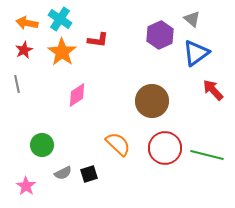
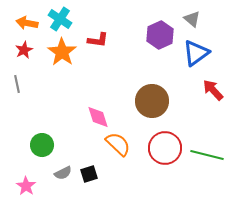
pink diamond: moved 21 px right, 22 px down; rotated 75 degrees counterclockwise
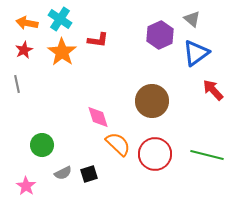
red circle: moved 10 px left, 6 px down
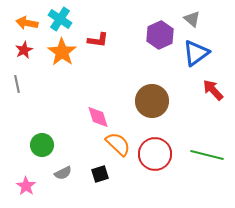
black square: moved 11 px right
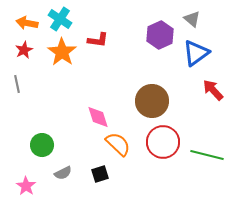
red circle: moved 8 px right, 12 px up
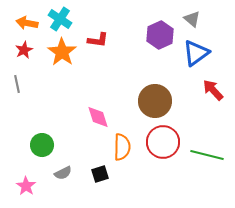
brown circle: moved 3 px right
orange semicircle: moved 4 px right, 3 px down; rotated 48 degrees clockwise
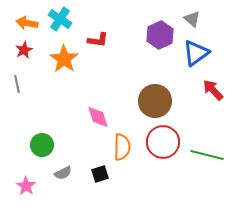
orange star: moved 2 px right, 7 px down
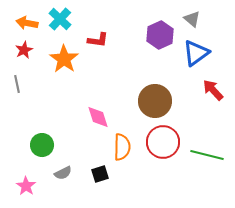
cyan cross: rotated 10 degrees clockwise
